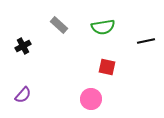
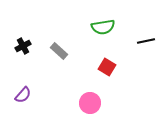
gray rectangle: moved 26 px down
red square: rotated 18 degrees clockwise
pink circle: moved 1 px left, 4 px down
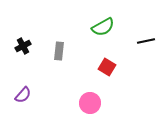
green semicircle: rotated 20 degrees counterclockwise
gray rectangle: rotated 54 degrees clockwise
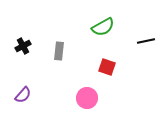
red square: rotated 12 degrees counterclockwise
pink circle: moved 3 px left, 5 px up
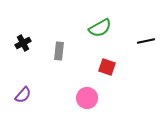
green semicircle: moved 3 px left, 1 px down
black cross: moved 3 px up
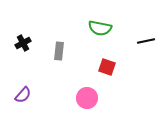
green semicircle: rotated 40 degrees clockwise
